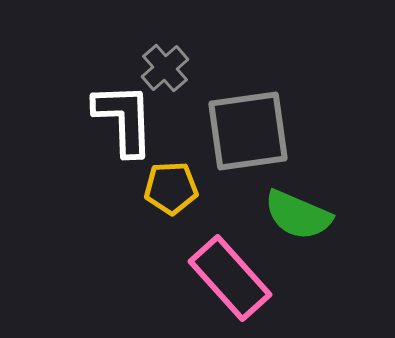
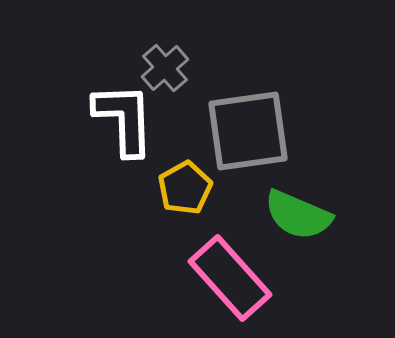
yellow pentagon: moved 14 px right; rotated 26 degrees counterclockwise
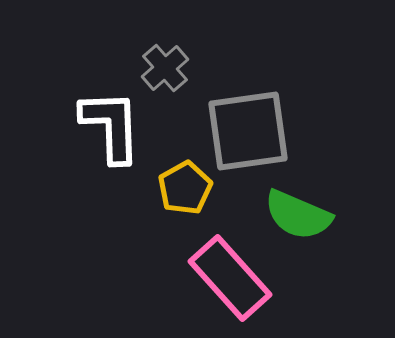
white L-shape: moved 13 px left, 7 px down
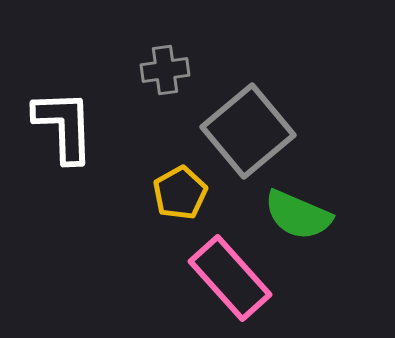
gray cross: moved 2 px down; rotated 33 degrees clockwise
white L-shape: moved 47 px left
gray square: rotated 32 degrees counterclockwise
yellow pentagon: moved 5 px left, 5 px down
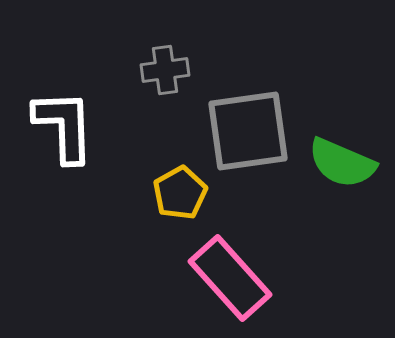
gray square: rotated 32 degrees clockwise
green semicircle: moved 44 px right, 52 px up
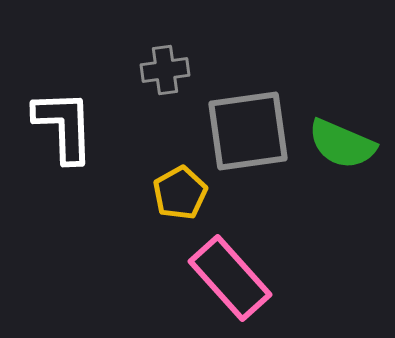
green semicircle: moved 19 px up
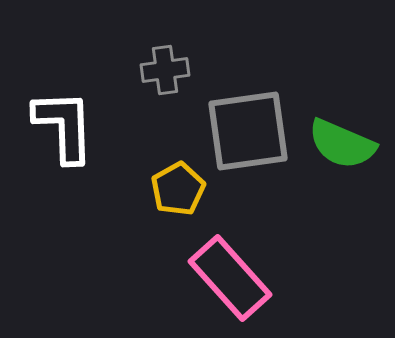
yellow pentagon: moved 2 px left, 4 px up
